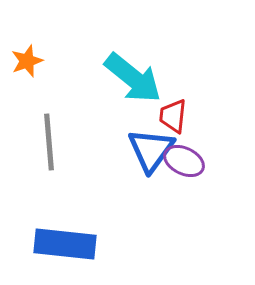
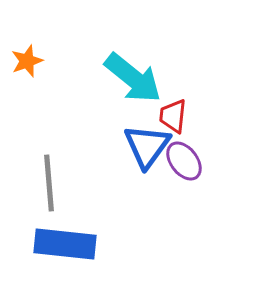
gray line: moved 41 px down
blue triangle: moved 4 px left, 4 px up
purple ellipse: rotated 27 degrees clockwise
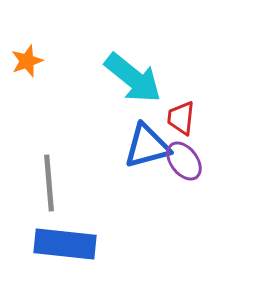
red trapezoid: moved 8 px right, 2 px down
blue triangle: rotated 39 degrees clockwise
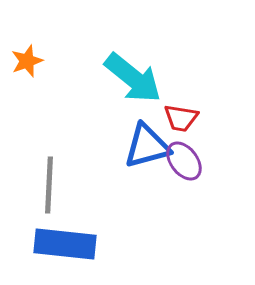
red trapezoid: rotated 87 degrees counterclockwise
gray line: moved 2 px down; rotated 8 degrees clockwise
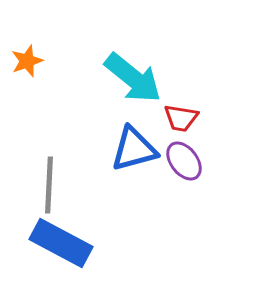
blue triangle: moved 13 px left, 3 px down
blue rectangle: moved 4 px left, 1 px up; rotated 22 degrees clockwise
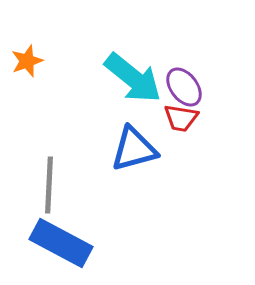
purple ellipse: moved 74 px up
